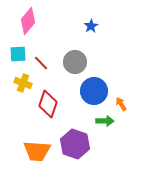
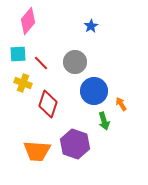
green arrow: moved 1 px left; rotated 72 degrees clockwise
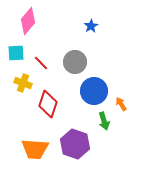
cyan square: moved 2 px left, 1 px up
orange trapezoid: moved 2 px left, 2 px up
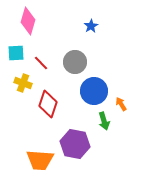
pink diamond: rotated 24 degrees counterclockwise
purple hexagon: rotated 8 degrees counterclockwise
orange trapezoid: moved 5 px right, 11 px down
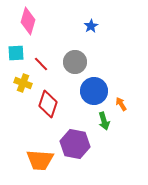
red line: moved 1 px down
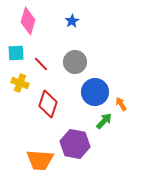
blue star: moved 19 px left, 5 px up
yellow cross: moved 3 px left
blue circle: moved 1 px right, 1 px down
green arrow: rotated 120 degrees counterclockwise
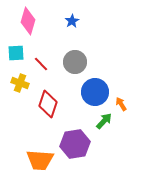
purple hexagon: rotated 20 degrees counterclockwise
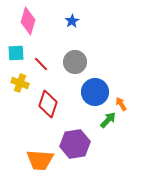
green arrow: moved 4 px right, 1 px up
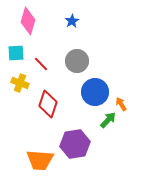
gray circle: moved 2 px right, 1 px up
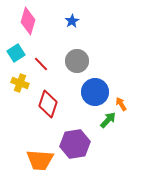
cyan square: rotated 30 degrees counterclockwise
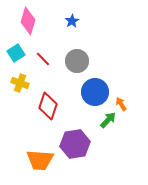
red line: moved 2 px right, 5 px up
red diamond: moved 2 px down
